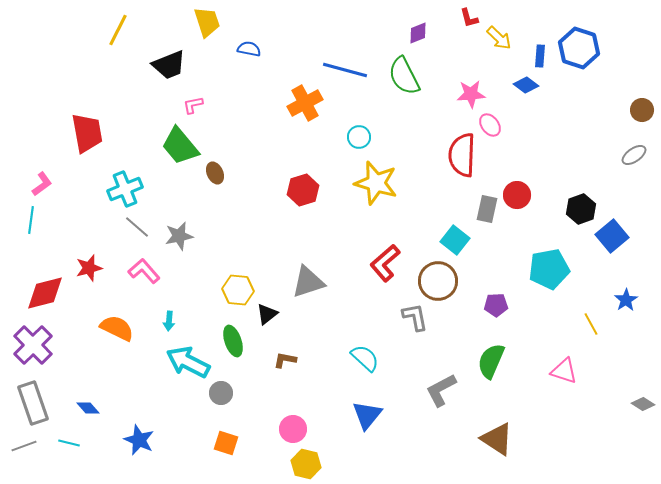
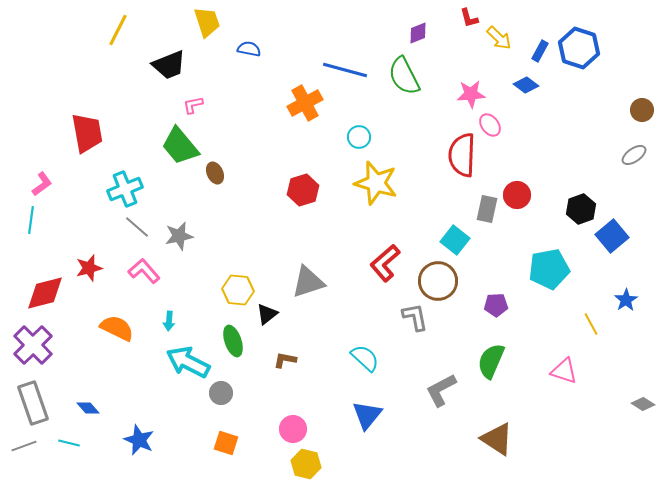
blue rectangle at (540, 56): moved 5 px up; rotated 25 degrees clockwise
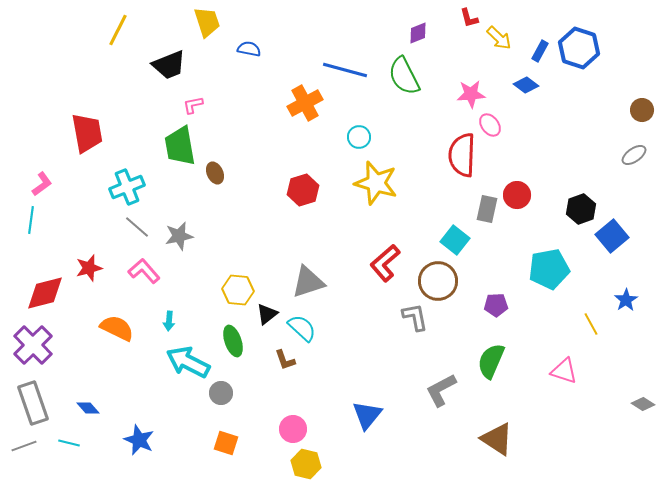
green trapezoid at (180, 146): rotated 30 degrees clockwise
cyan cross at (125, 189): moved 2 px right, 2 px up
cyan semicircle at (365, 358): moved 63 px left, 30 px up
brown L-shape at (285, 360): rotated 120 degrees counterclockwise
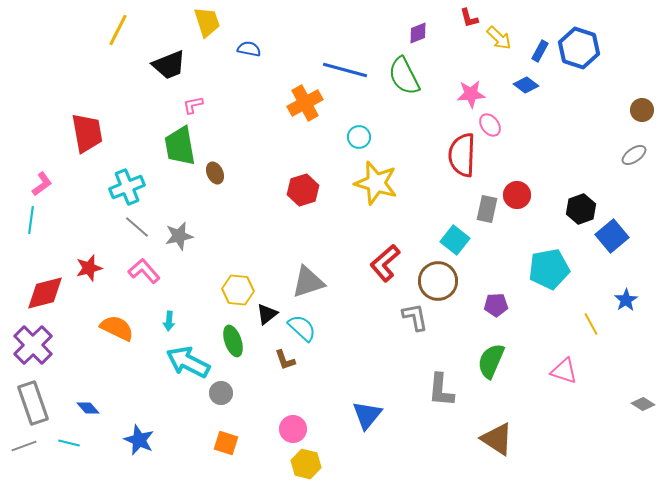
gray L-shape at (441, 390): rotated 57 degrees counterclockwise
